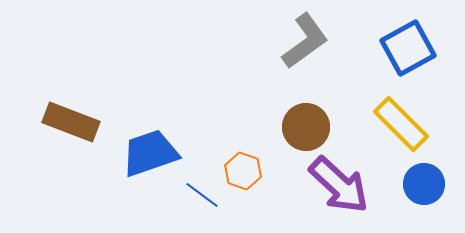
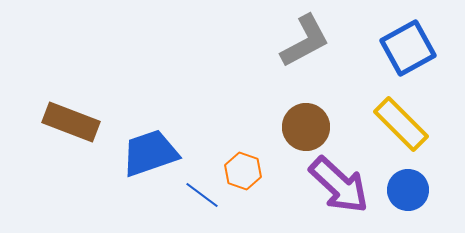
gray L-shape: rotated 8 degrees clockwise
blue circle: moved 16 px left, 6 px down
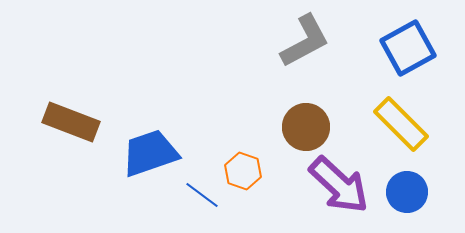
blue circle: moved 1 px left, 2 px down
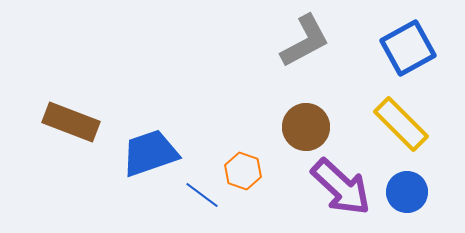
purple arrow: moved 2 px right, 2 px down
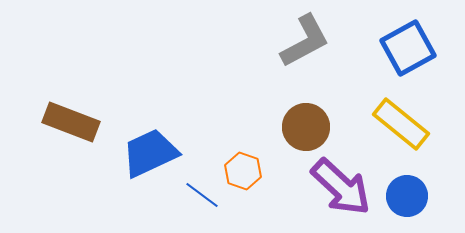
yellow rectangle: rotated 6 degrees counterclockwise
blue trapezoid: rotated 6 degrees counterclockwise
blue circle: moved 4 px down
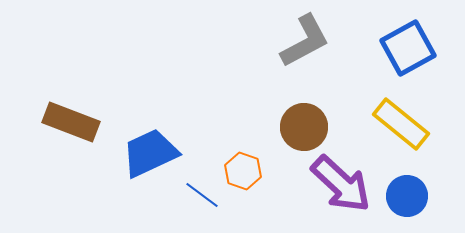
brown circle: moved 2 px left
purple arrow: moved 3 px up
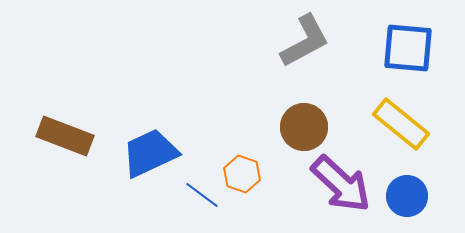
blue square: rotated 34 degrees clockwise
brown rectangle: moved 6 px left, 14 px down
orange hexagon: moved 1 px left, 3 px down
